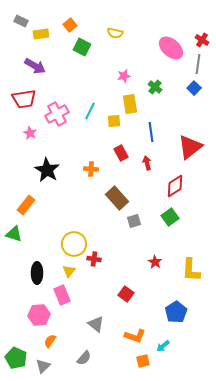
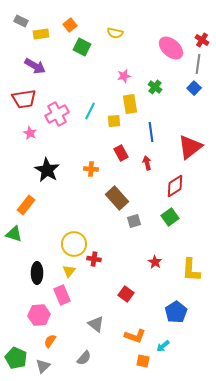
orange square at (143, 361): rotated 24 degrees clockwise
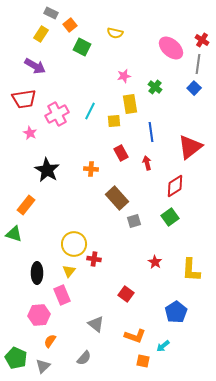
gray rectangle at (21, 21): moved 30 px right, 8 px up
yellow rectangle at (41, 34): rotated 49 degrees counterclockwise
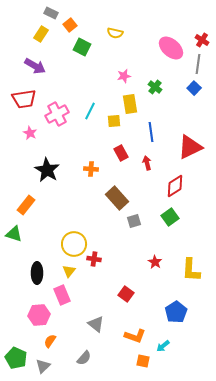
red triangle at (190, 147): rotated 12 degrees clockwise
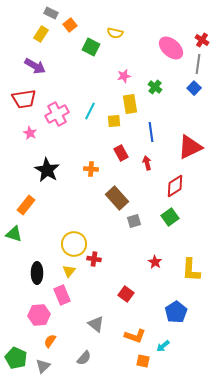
green square at (82, 47): moved 9 px right
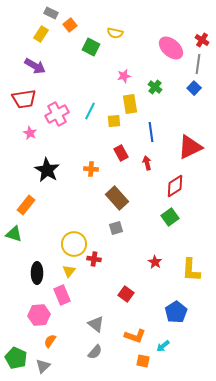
gray square at (134, 221): moved 18 px left, 7 px down
gray semicircle at (84, 358): moved 11 px right, 6 px up
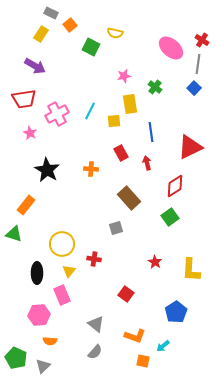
brown rectangle at (117, 198): moved 12 px right
yellow circle at (74, 244): moved 12 px left
orange semicircle at (50, 341): rotated 120 degrees counterclockwise
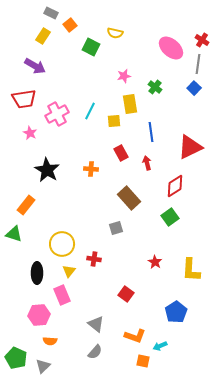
yellow rectangle at (41, 34): moved 2 px right, 2 px down
cyan arrow at (163, 346): moved 3 px left; rotated 16 degrees clockwise
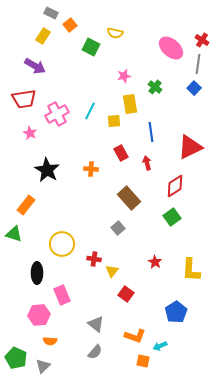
green square at (170, 217): moved 2 px right
gray square at (116, 228): moved 2 px right; rotated 24 degrees counterclockwise
yellow triangle at (69, 271): moved 43 px right
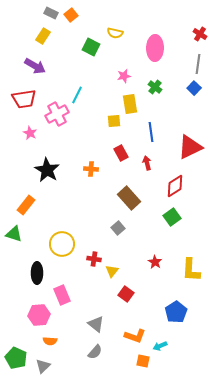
orange square at (70, 25): moved 1 px right, 10 px up
red cross at (202, 40): moved 2 px left, 6 px up
pink ellipse at (171, 48): moved 16 px left; rotated 50 degrees clockwise
cyan line at (90, 111): moved 13 px left, 16 px up
